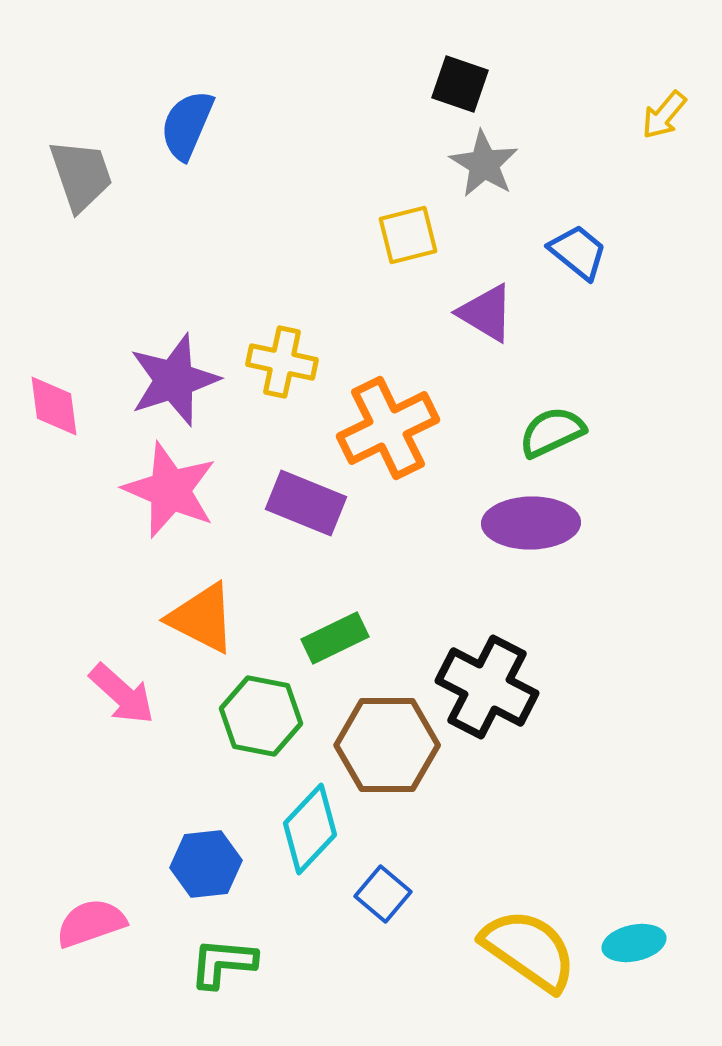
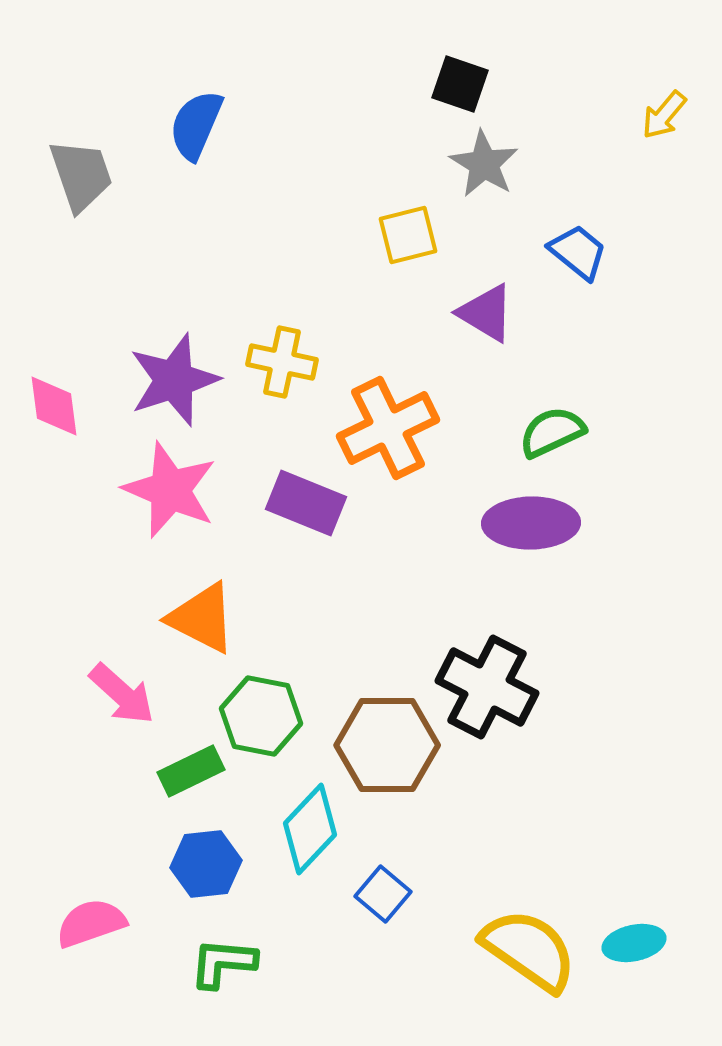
blue semicircle: moved 9 px right
green rectangle: moved 144 px left, 133 px down
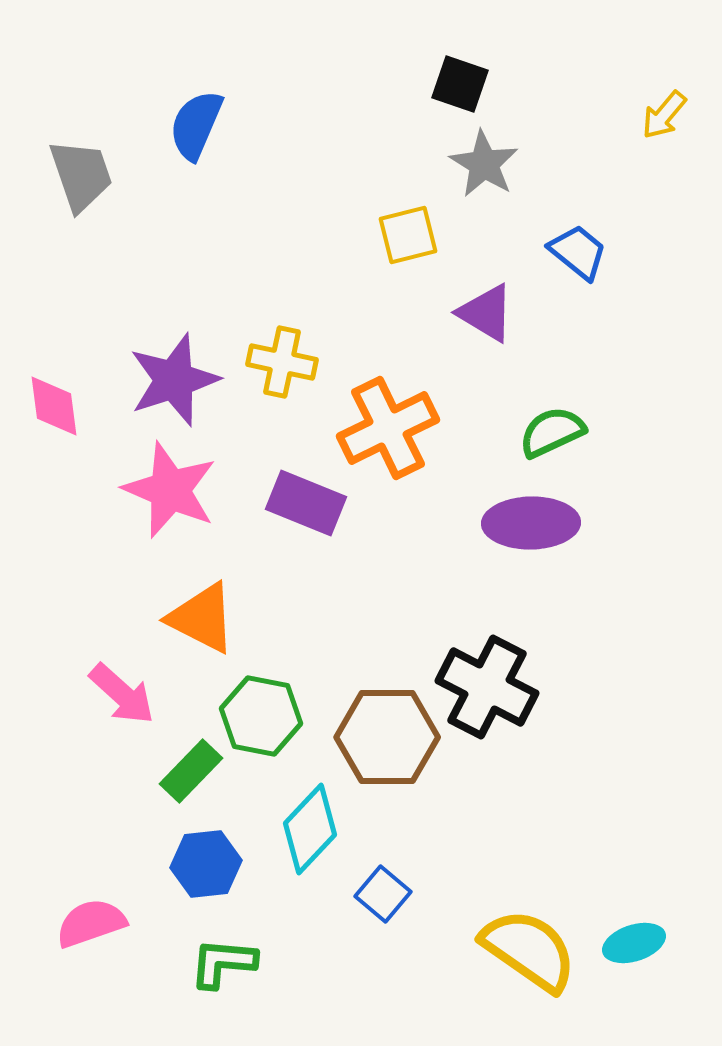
brown hexagon: moved 8 px up
green rectangle: rotated 20 degrees counterclockwise
cyan ellipse: rotated 6 degrees counterclockwise
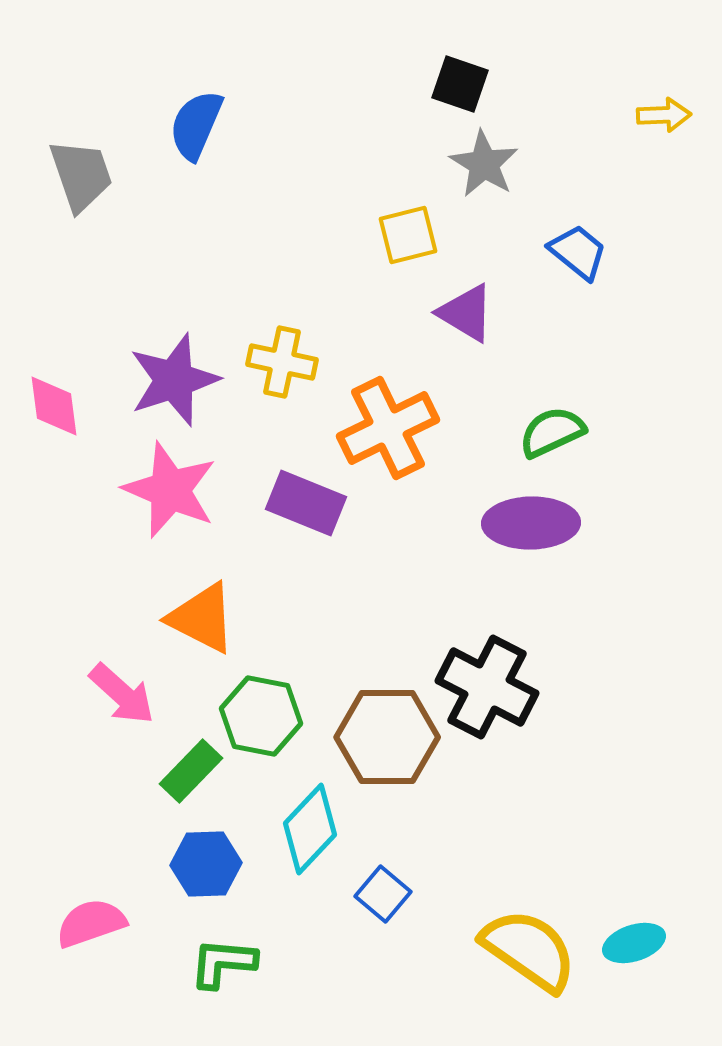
yellow arrow: rotated 132 degrees counterclockwise
purple triangle: moved 20 px left
blue hexagon: rotated 4 degrees clockwise
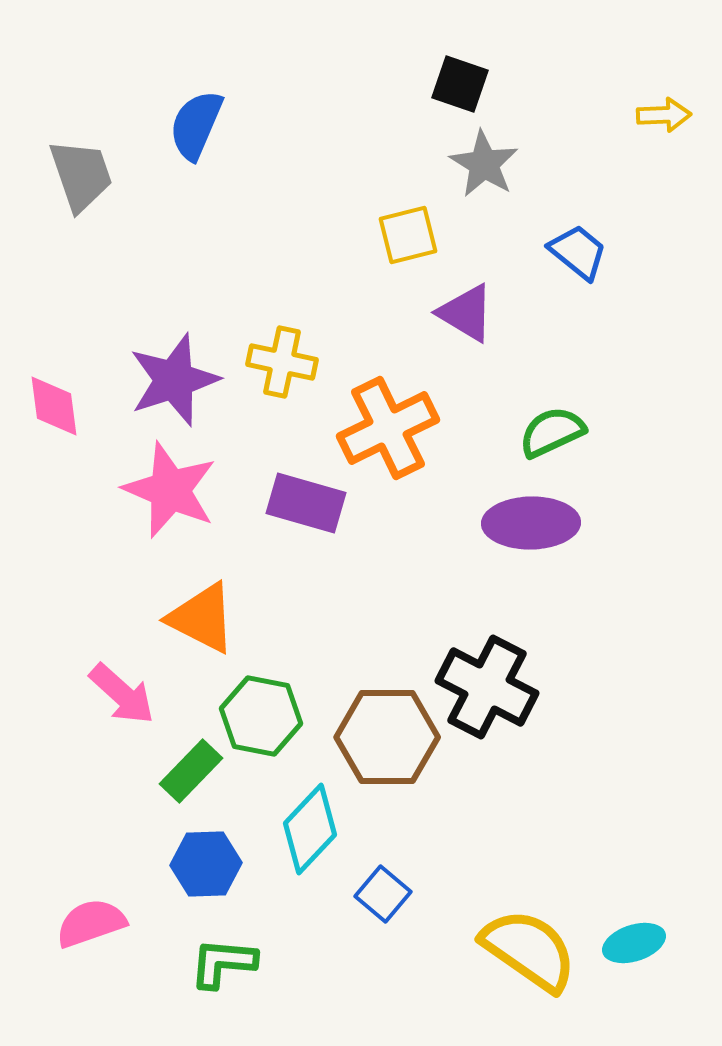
purple rectangle: rotated 6 degrees counterclockwise
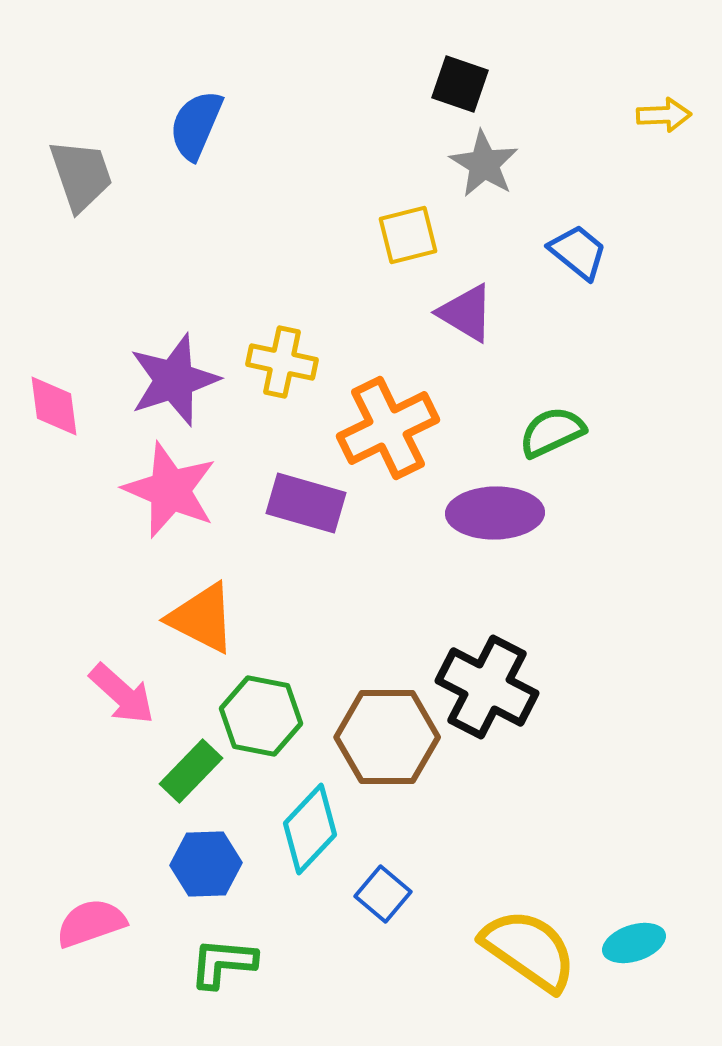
purple ellipse: moved 36 px left, 10 px up
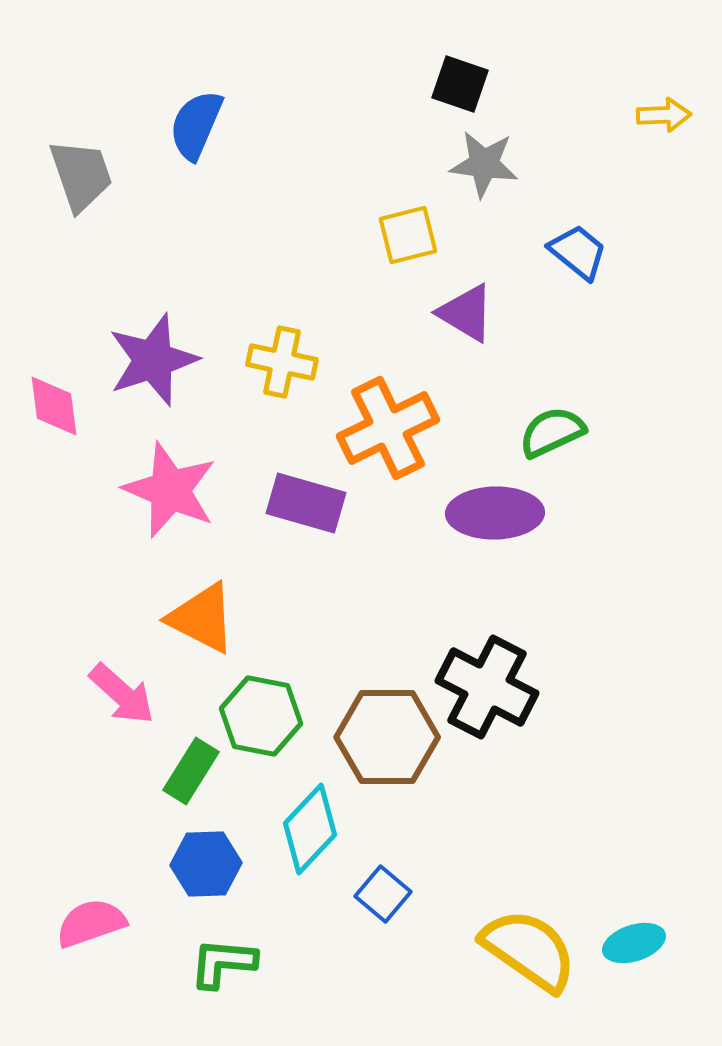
gray star: rotated 24 degrees counterclockwise
purple star: moved 21 px left, 20 px up
green rectangle: rotated 12 degrees counterclockwise
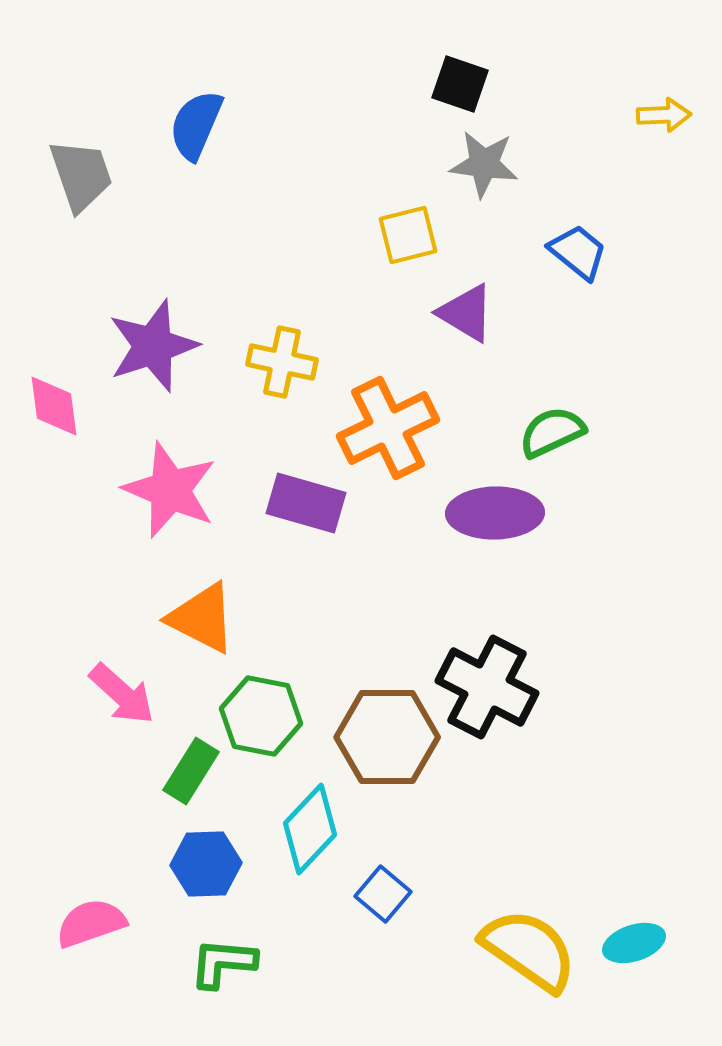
purple star: moved 14 px up
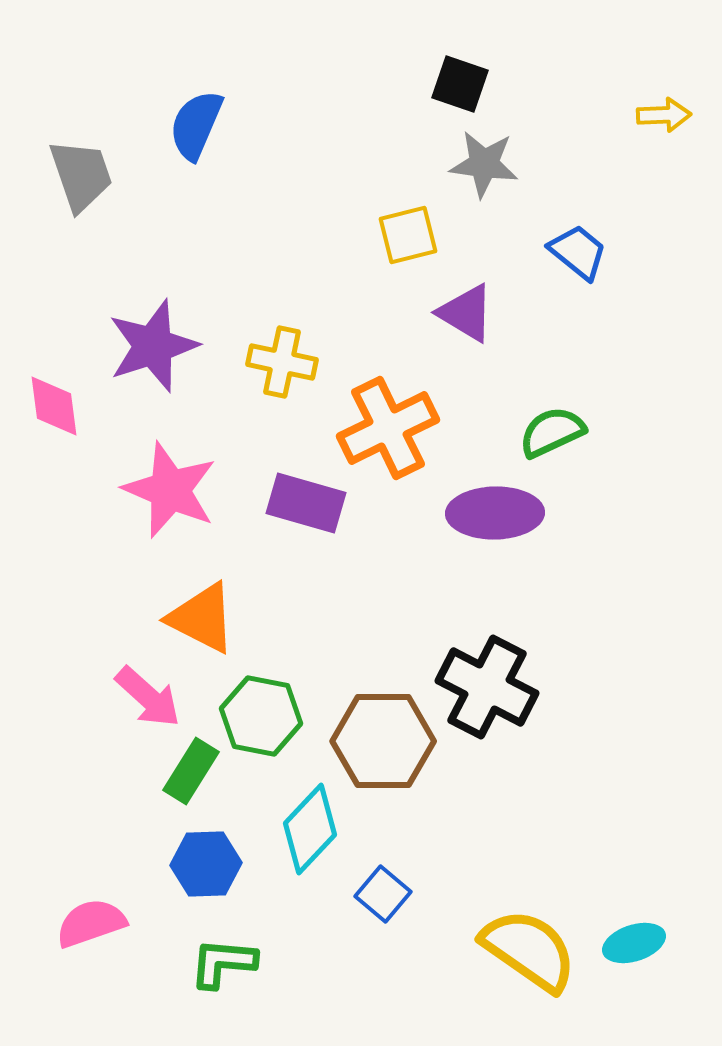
pink arrow: moved 26 px right, 3 px down
brown hexagon: moved 4 px left, 4 px down
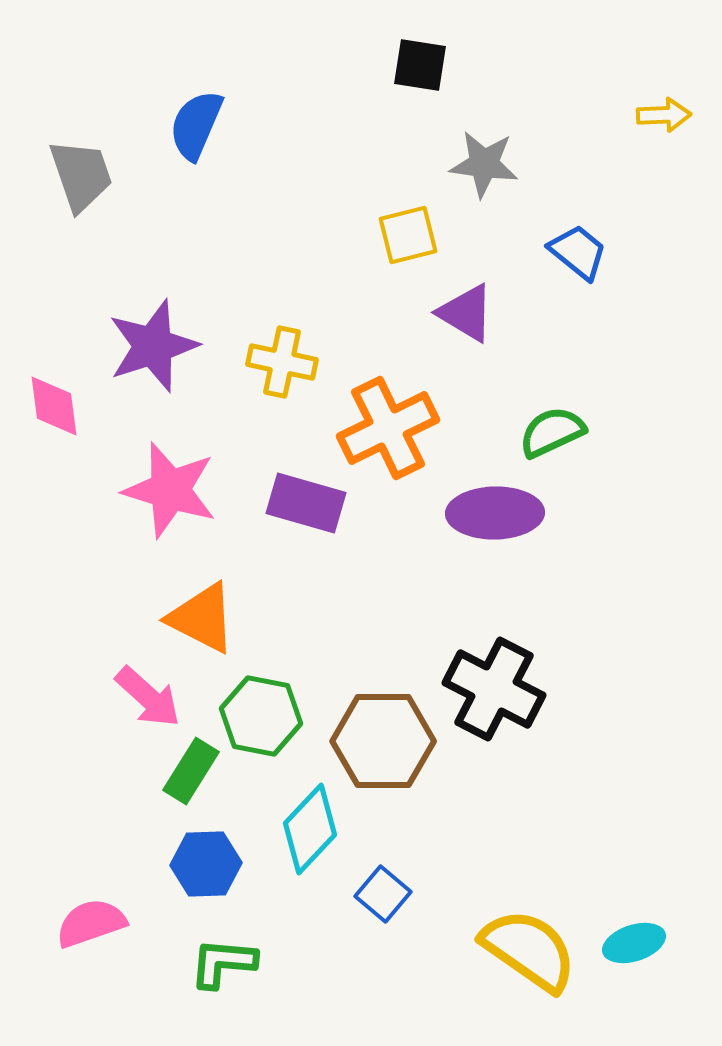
black square: moved 40 px left, 19 px up; rotated 10 degrees counterclockwise
pink star: rotated 6 degrees counterclockwise
black cross: moved 7 px right, 2 px down
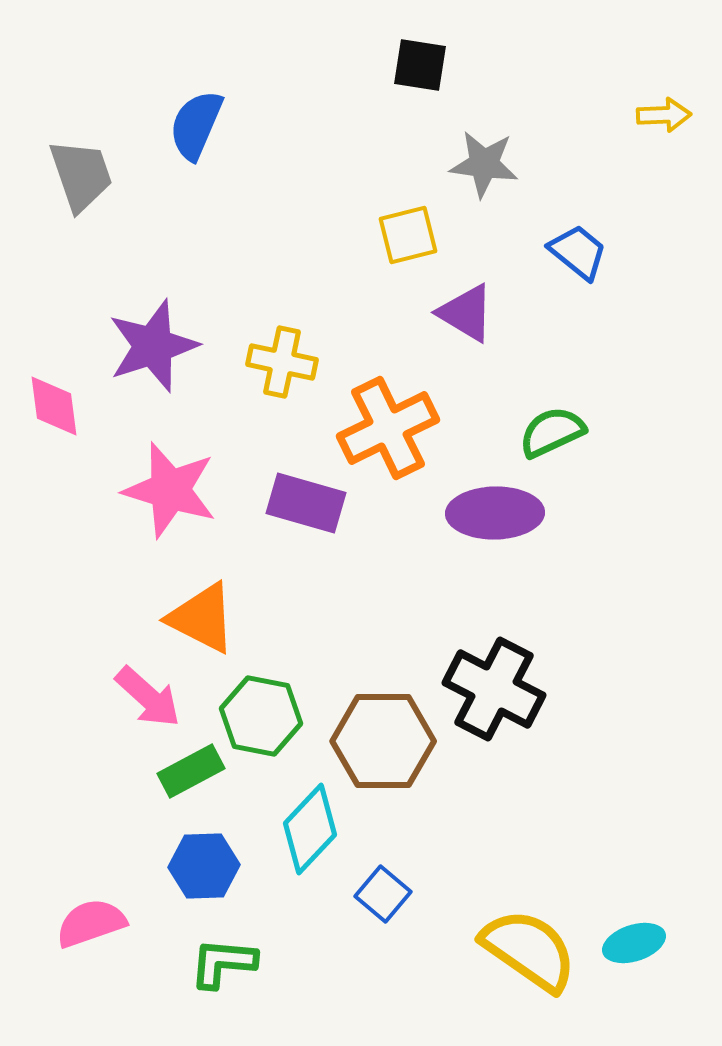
green rectangle: rotated 30 degrees clockwise
blue hexagon: moved 2 px left, 2 px down
